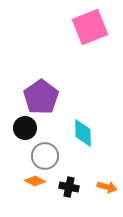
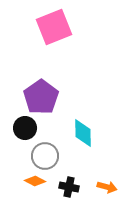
pink square: moved 36 px left
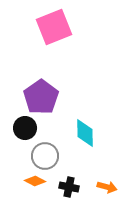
cyan diamond: moved 2 px right
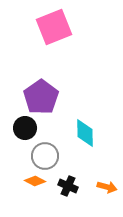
black cross: moved 1 px left, 1 px up; rotated 12 degrees clockwise
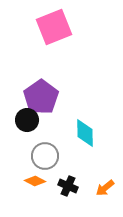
black circle: moved 2 px right, 8 px up
orange arrow: moved 2 px left, 1 px down; rotated 126 degrees clockwise
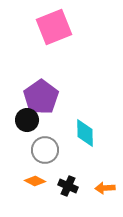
gray circle: moved 6 px up
orange arrow: rotated 36 degrees clockwise
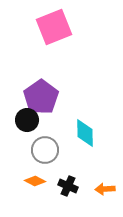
orange arrow: moved 1 px down
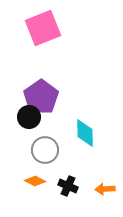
pink square: moved 11 px left, 1 px down
black circle: moved 2 px right, 3 px up
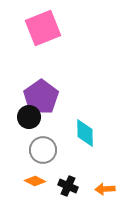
gray circle: moved 2 px left
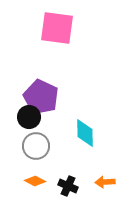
pink square: moved 14 px right; rotated 30 degrees clockwise
purple pentagon: rotated 12 degrees counterclockwise
gray circle: moved 7 px left, 4 px up
orange arrow: moved 7 px up
